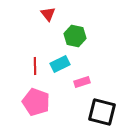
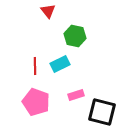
red triangle: moved 3 px up
pink rectangle: moved 6 px left, 13 px down
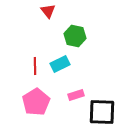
pink pentagon: rotated 20 degrees clockwise
black square: rotated 12 degrees counterclockwise
